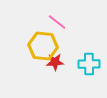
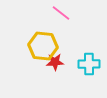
pink line: moved 4 px right, 9 px up
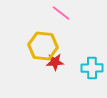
cyan cross: moved 3 px right, 4 px down
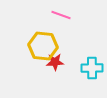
pink line: moved 2 px down; rotated 18 degrees counterclockwise
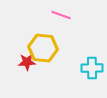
yellow hexagon: moved 2 px down
red star: moved 28 px left
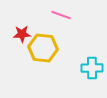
red star: moved 5 px left, 28 px up
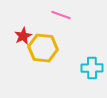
red star: moved 1 px right, 2 px down; rotated 24 degrees counterclockwise
